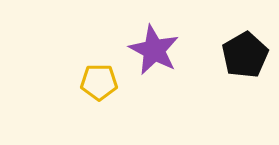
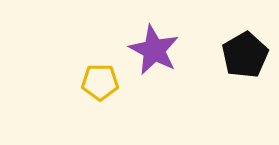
yellow pentagon: moved 1 px right
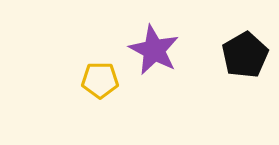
yellow pentagon: moved 2 px up
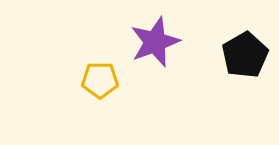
purple star: moved 1 px right, 8 px up; rotated 24 degrees clockwise
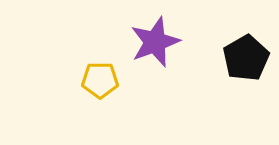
black pentagon: moved 1 px right, 3 px down
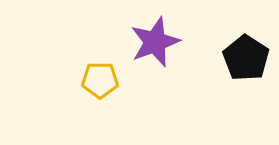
black pentagon: rotated 9 degrees counterclockwise
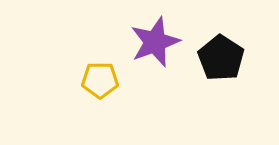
black pentagon: moved 25 px left
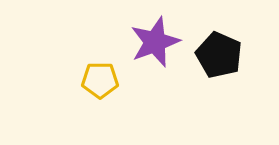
black pentagon: moved 2 px left, 3 px up; rotated 9 degrees counterclockwise
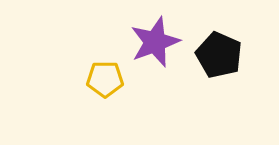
yellow pentagon: moved 5 px right, 1 px up
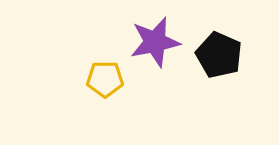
purple star: rotated 9 degrees clockwise
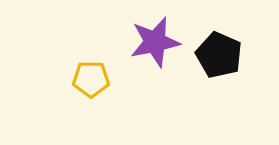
yellow pentagon: moved 14 px left
